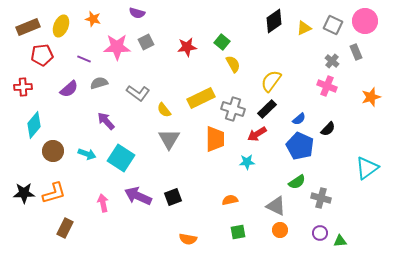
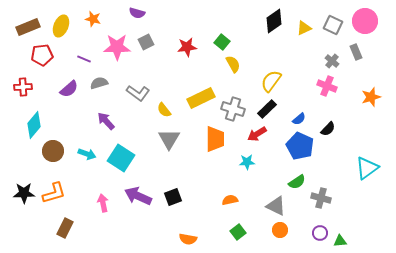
green square at (238, 232): rotated 28 degrees counterclockwise
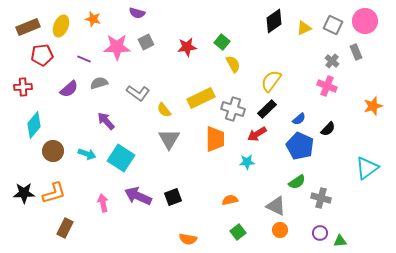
orange star at (371, 97): moved 2 px right, 9 px down
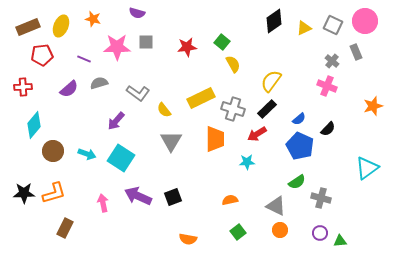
gray square at (146, 42): rotated 28 degrees clockwise
purple arrow at (106, 121): moved 10 px right; rotated 96 degrees counterclockwise
gray triangle at (169, 139): moved 2 px right, 2 px down
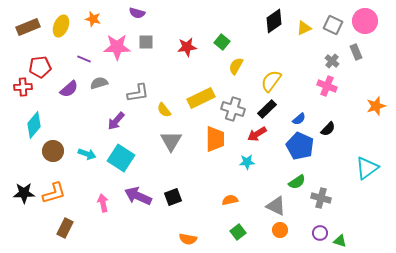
red pentagon at (42, 55): moved 2 px left, 12 px down
yellow semicircle at (233, 64): moved 3 px right, 2 px down; rotated 120 degrees counterclockwise
gray L-shape at (138, 93): rotated 45 degrees counterclockwise
orange star at (373, 106): moved 3 px right
green triangle at (340, 241): rotated 24 degrees clockwise
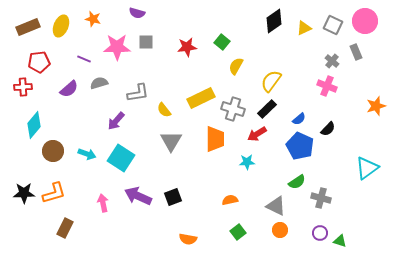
red pentagon at (40, 67): moved 1 px left, 5 px up
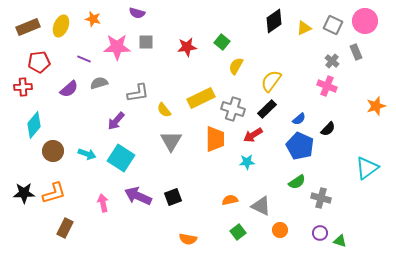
red arrow at (257, 134): moved 4 px left, 1 px down
gray triangle at (276, 206): moved 15 px left
